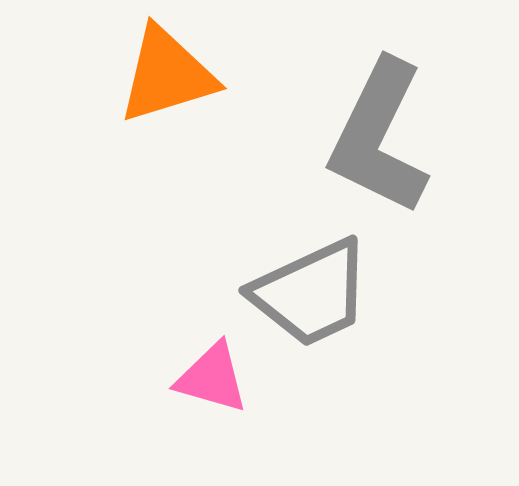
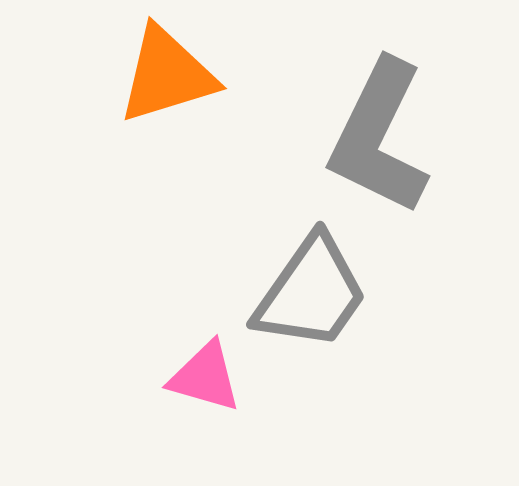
gray trapezoid: rotated 30 degrees counterclockwise
pink triangle: moved 7 px left, 1 px up
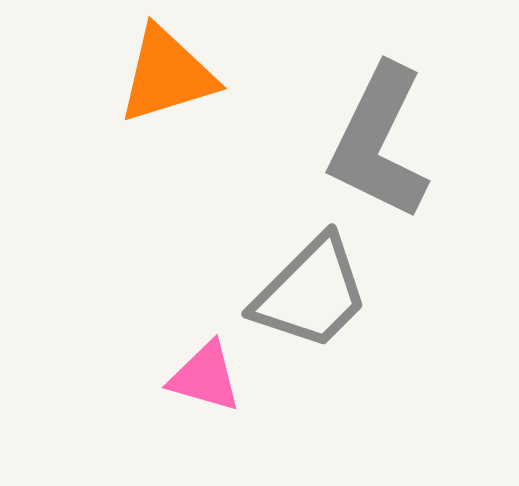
gray L-shape: moved 5 px down
gray trapezoid: rotated 10 degrees clockwise
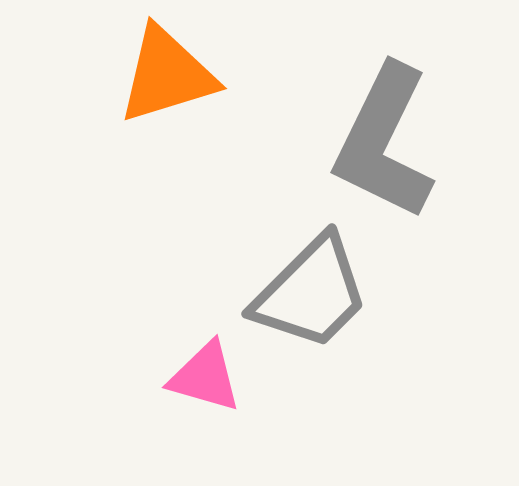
gray L-shape: moved 5 px right
